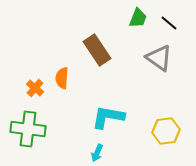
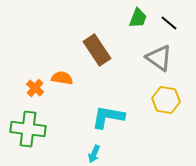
orange semicircle: rotated 95 degrees clockwise
yellow hexagon: moved 31 px up; rotated 16 degrees clockwise
cyan arrow: moved 3 px left, 1 px down
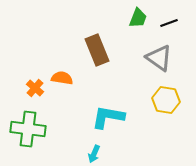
black line: rotated 60 degrees counterclockwise
brown rectangle: rotated 12 degrees clockwise
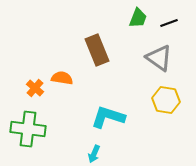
cyan L-shape: rotated 8 degrees clockwise
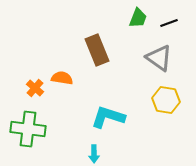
cyan arrow: rotated 24 degrees counterclockwise
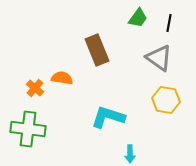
green trapezoid: rotated 15 degrees clockwise
black line: rotated 60 degrees counterclockwise
cyan arrow: moved 36 px right
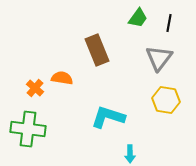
gray triangle: rotated 32 degrees clockwise
